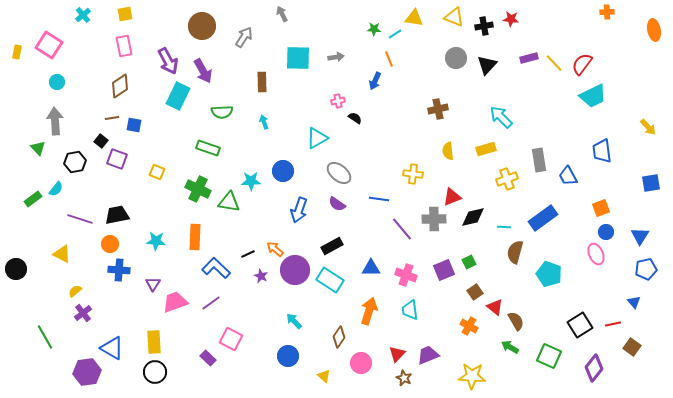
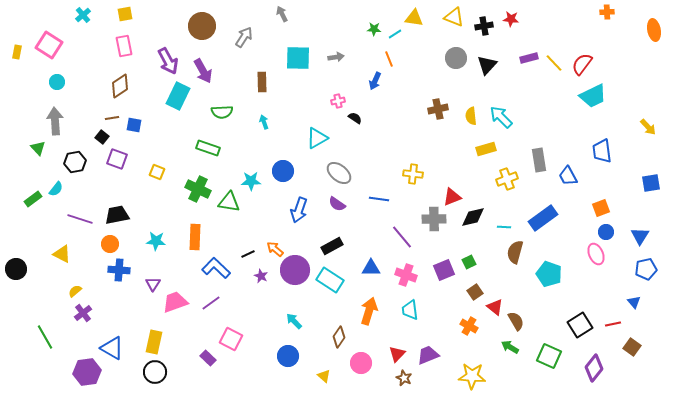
black square at (101, 141): moved 1 px right, 4 px up
yellow semicircle at (448, 151): moved 23 px right, 35 px up
purple line at (402, 229): moved 8 px down
yellow rectangle at (154, 342): rotated 15 degrees clockwise
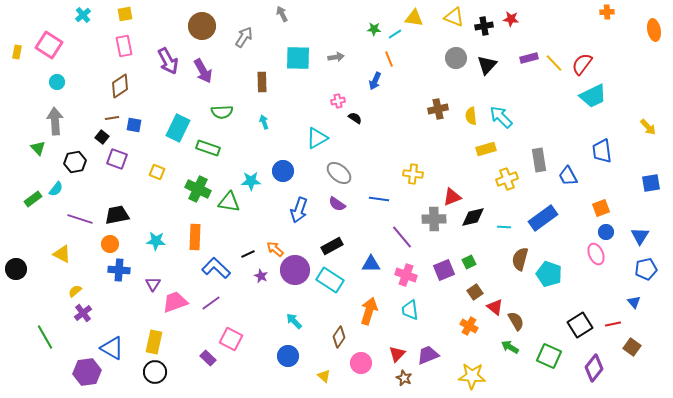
cyan rectangle at (178, 96): moved 32 px down
brown semicircle at (515, 252): moved 5 px right, 7 px down
blue triangle at (371, 268): moved 4 px up
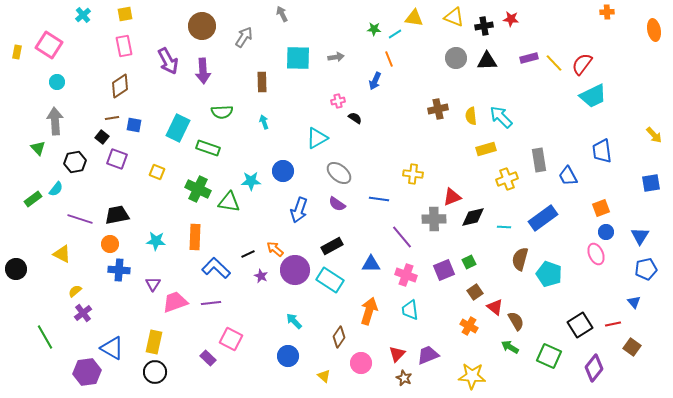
black triangle at (487, 65): moved 4 px up; rotated 45 degrees clockwise
purple arrow at (203, 71): rotated 25 degrees clockwise
yellow arrow at (648, 127): moved 6 px right, 8 px down
purple line at (211, 303): rotated 30 degrees clockwise
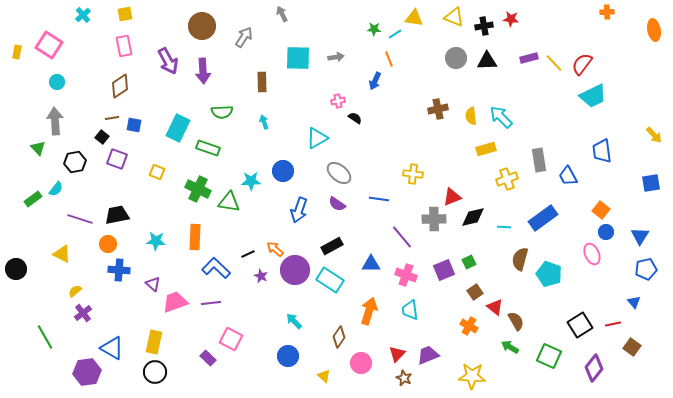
orange square at (601, 208): moved 2 px down; rotated 30 degrees counterclockwise
orange circle at (110, 244): moved 2 px left
pink ellipse at (596, 254): moved 4 px left
purple triangle at (153, 284): rotated 21 degrees counterclockwise
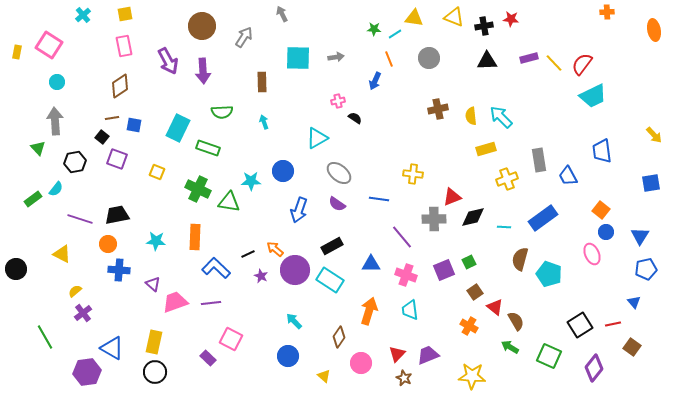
gray circle at (456, 58): moved 27 px left
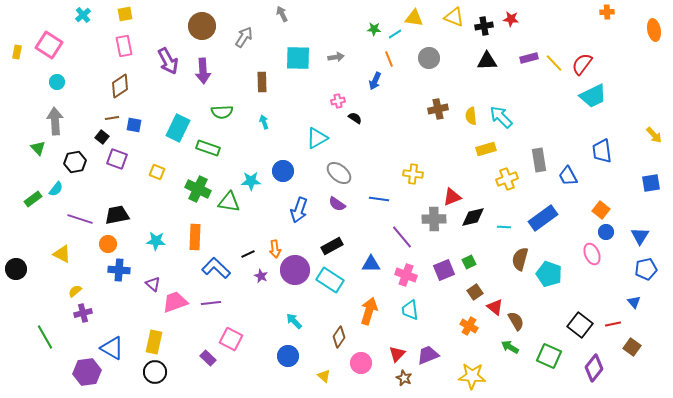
orange arrow at (275, 249): rotated 138 degrees counterclockwise
purple cross at (83, 313): rotated 24 degrees clockwise
black square at (580, 325): rotated 20 degrees counterclockwise
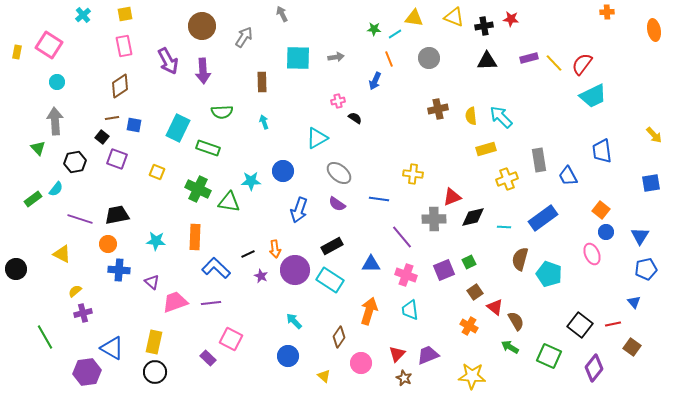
purple triangle at (153, 284): moved 1 px left, 2 px up
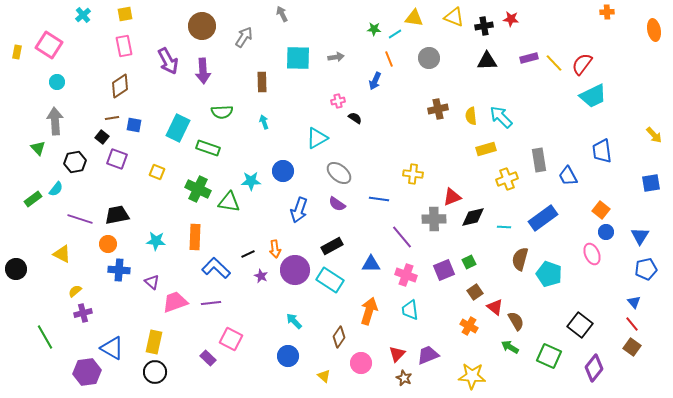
red line at (613, 324): moved 19 px right; rotated 63 degrees clockwise
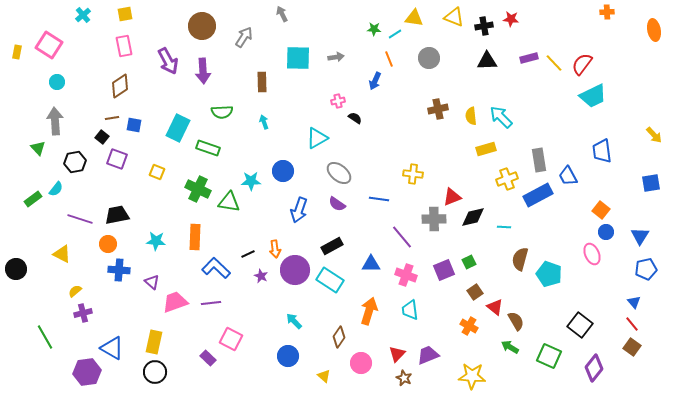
blue rectangle at (543, 218): moved 5 px left, 23 px up; rotated 8 degrees clockwise
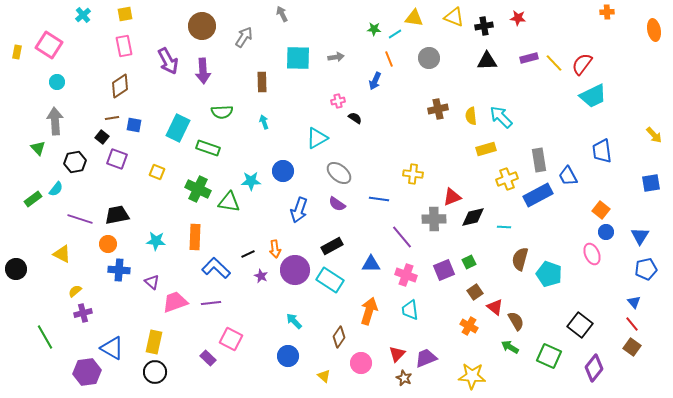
red star at (511, 19): moved 7 px right, 1 px up
purple trapezoid at (428, 355): moved 2 px left, 3 px down
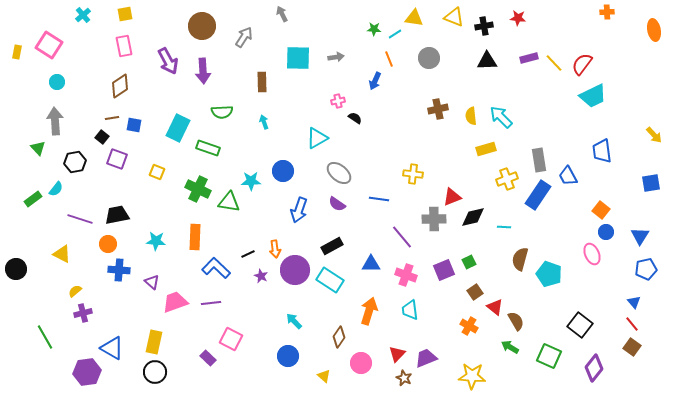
blue rectangle at (538, 195): rotated 28 degrees counterclockwise
